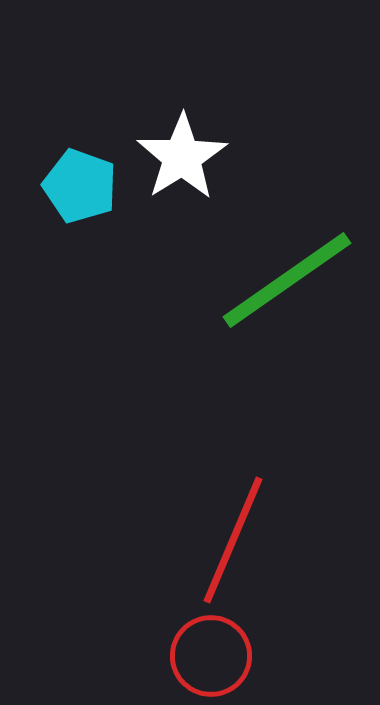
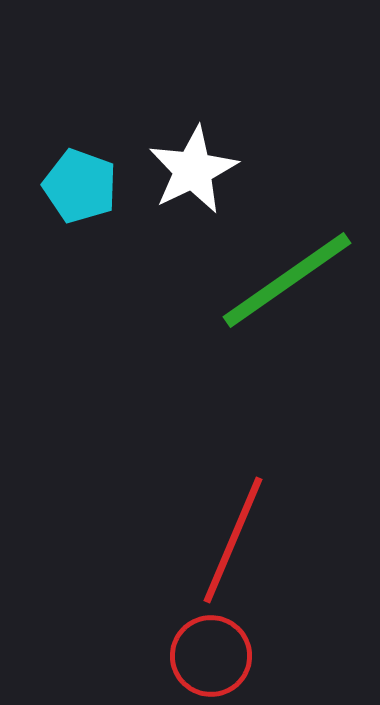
white star: moved 11 px right, 13 px down; rotated 6 degrees clockwise
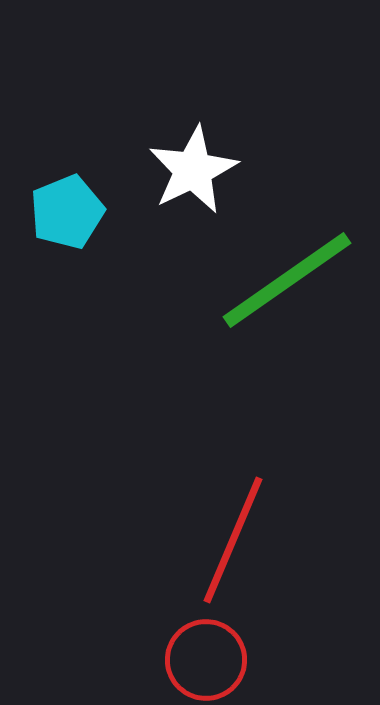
cyan pentagon: moved 13 px left, 26 px down; rotated 30 degrees clockwise
red circle: moved 5 px left, 4 px down
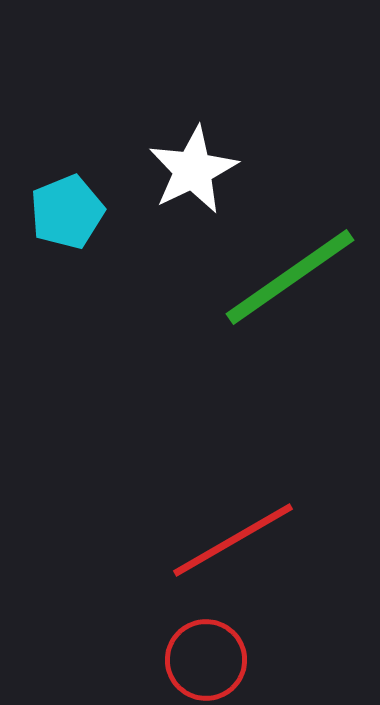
green line: moved 3 px right, 3 px up
red line: rotated 37 degrees clockwise
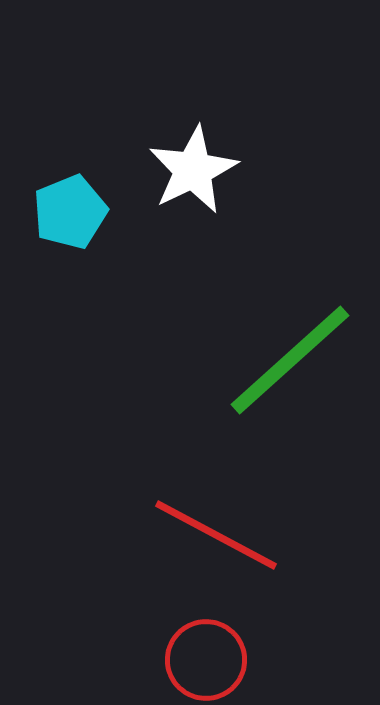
cyan pentagon: moved 3 px right
green line: moved 83 px down; rotated 7 degrees counterclockwise
red line: moved 17 px left, 5 px up; rotated 58 degrees clockwise
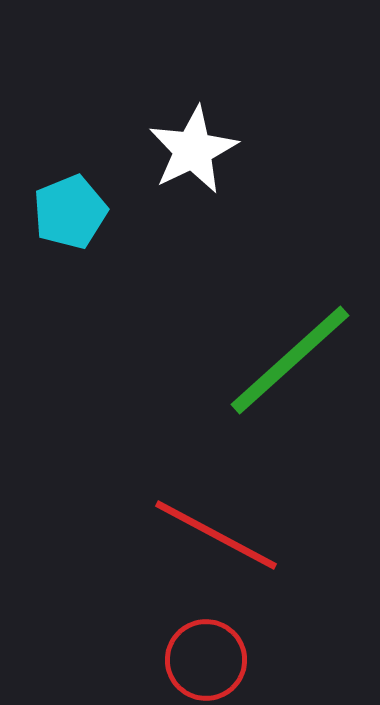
white star: moved 20 px up
